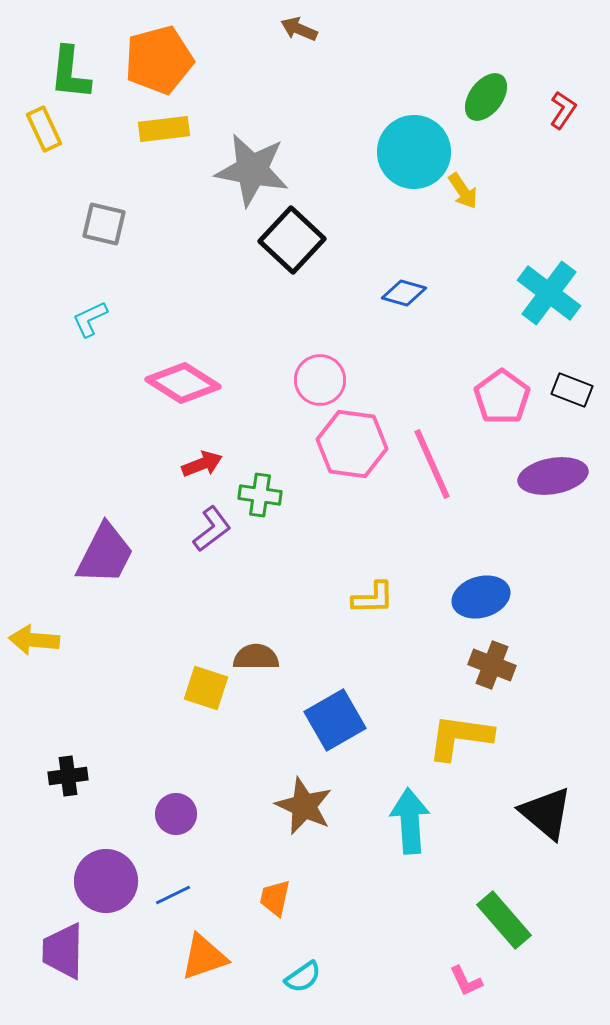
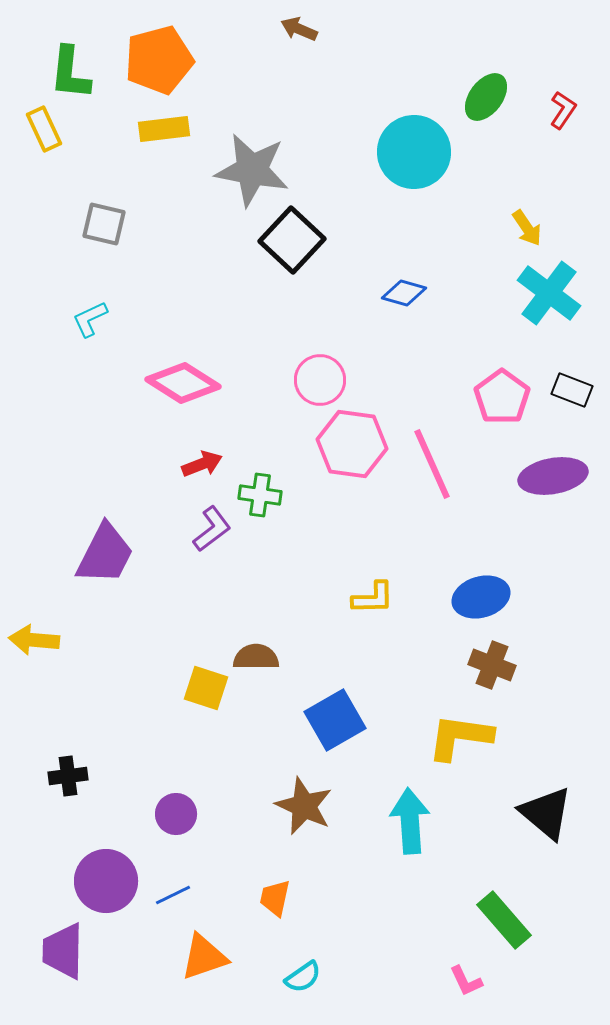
yellow arrow at (463, 191): moved 64 px right, 37 px down
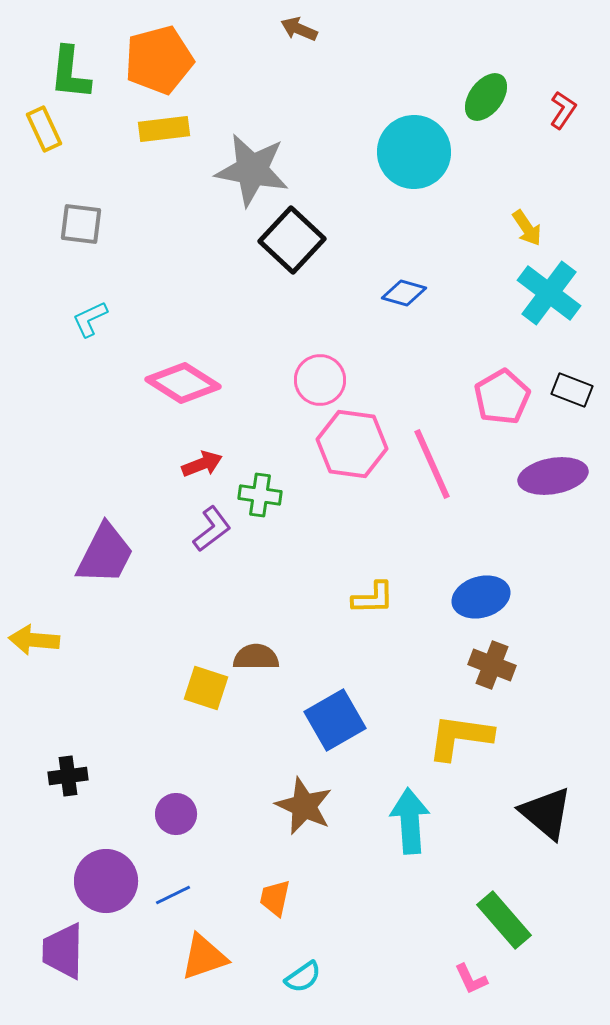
gray square at (104, 224): moved 23 px left; rotated 6 degrees counterclockwise
pink pentagon at (502, 397): rotated 6 degrees clockwise
pink L-shape at (466, 981): moved 5 px right, 2 px up
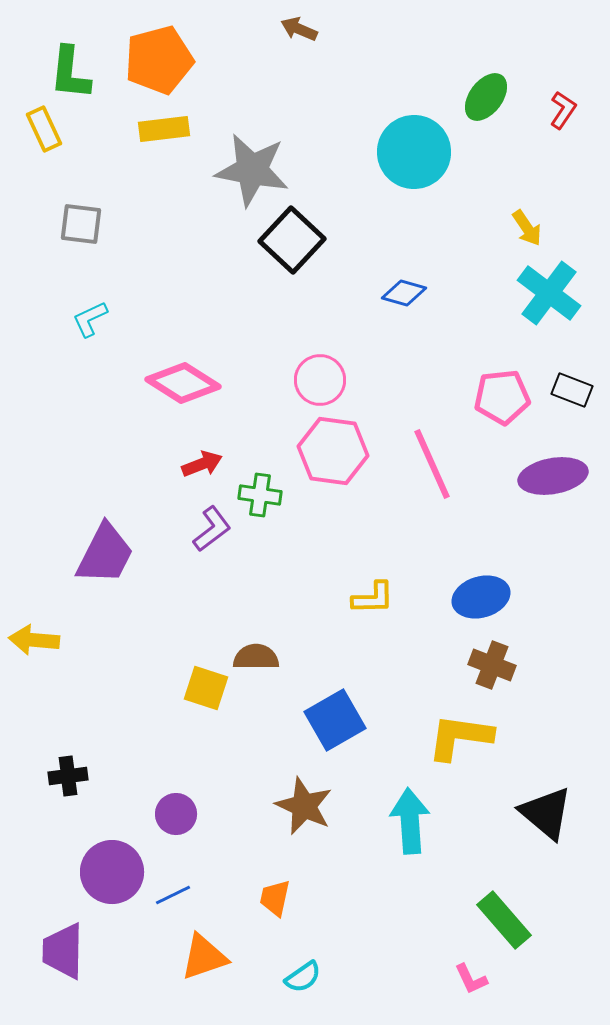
pink pentagon at (502, 397): rotated 24 degrees clockwise
pink hexagon at (352, 444): moved 19 px left, 7 px down
purple circle at (106, 881): moved 6 px right, 9 px up
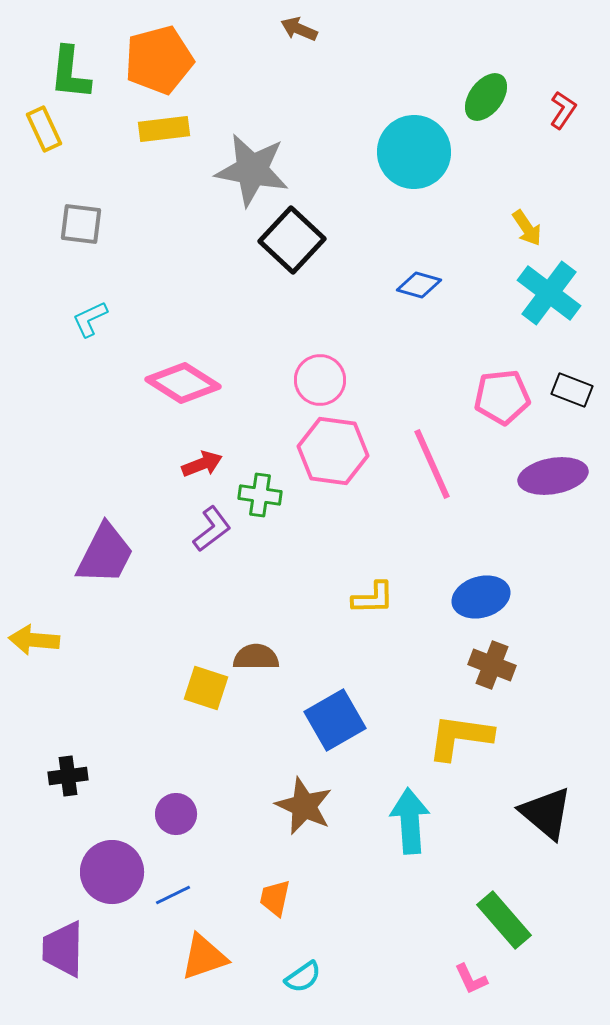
blue diamond at (404, 293): moved 15 px right, 8 px up
purple trapezoid at (63, 951): moved 2 px up
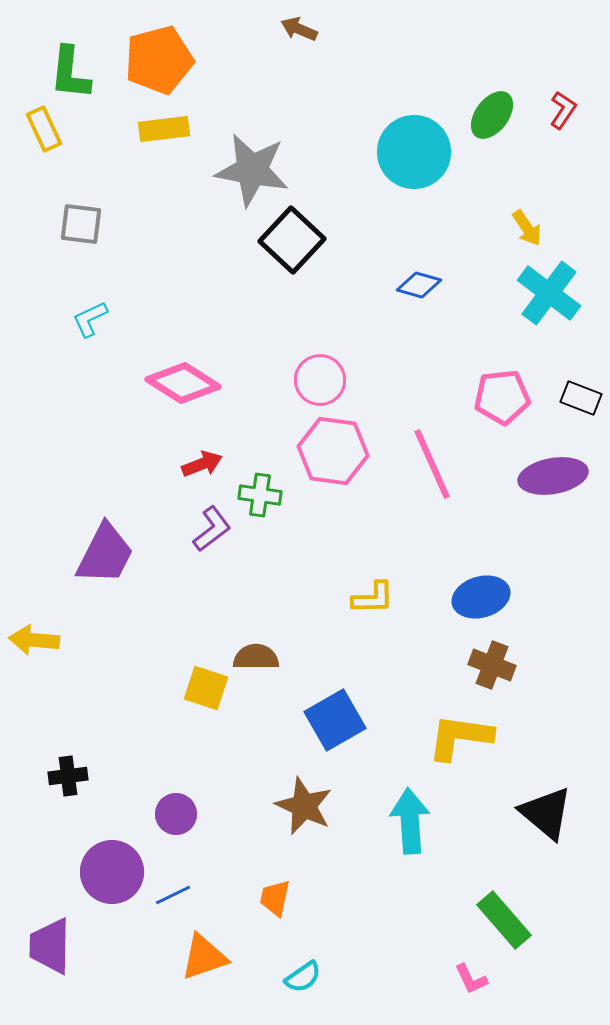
green ellipse at (486, 97): moved 6 px right, 18 px down
black rectangle at (572, 390): moved 9 px right, 8 px down
purple trapezoid at (63, 949): moved 13 px left, 3 px up
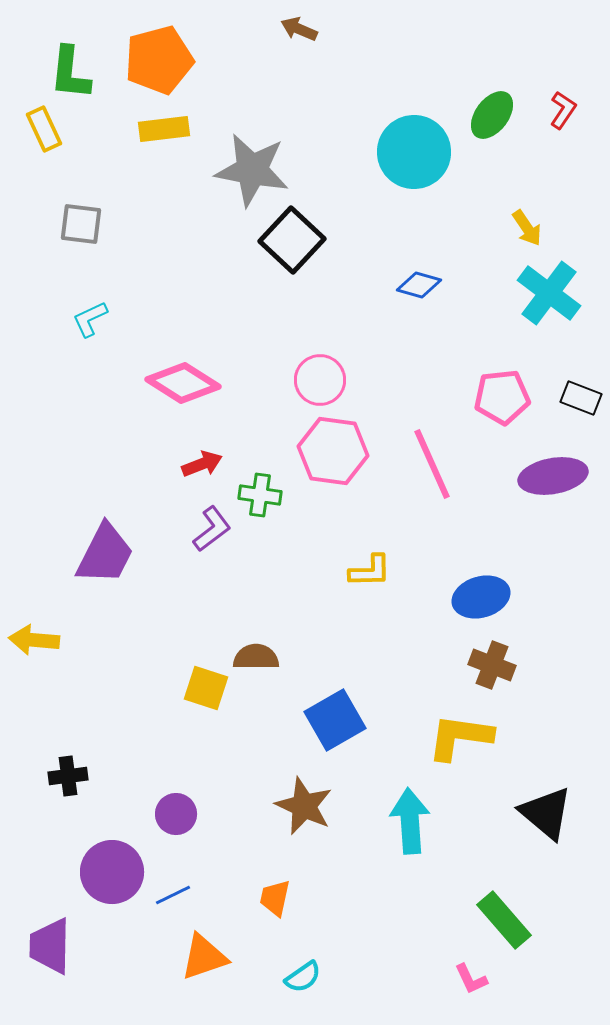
yellow L-shape at (373, 598): moved 3 px left, 27 px up
